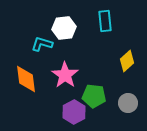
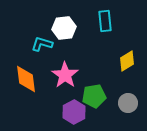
yellow diamond: rotated 10 degrees clockwise
green pentagon: rotated 15 degrees counterclockwise
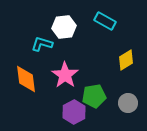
cyan rectangle: rotated 55 degrees counterclockwise
white hexagon: moved 1 px up
yellow diamond: moved 1 px left, 1 px up
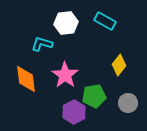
white hexagon: moved 2 px right, 4 px up
yellow diamond: moved 7 px left, 5 px down; rotated 20 degrees counterclockwise
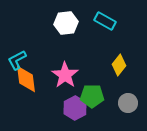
cyan L-shape: moved 25 px left, 16 px down; rotated 45 degrees counterclockwise
green pentagon: moved 2 px left; rotated 10 degrees clockwise
purple hexagon: moved 1 px right, 4 px up
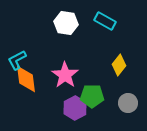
white hexagon: rotated 15 degrees clockwise
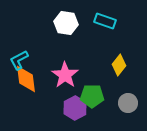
cyan rectangle: rotated 10 degrees counterclockwise
cyan L-shape: moved 2 px right
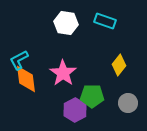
pink star: moved 2 px left, 2 px up
purple hexagon: moved 2 px down
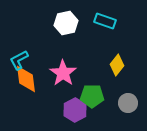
white hexagon: rotated 20 degrees counterclockwise
yellow diamond: moved 2 px left
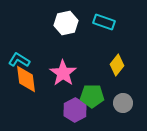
cyan rectangle: moved 1 px left, 1 px down
cyan L-shape: rotated 60 degrees clockwise
gray circle: moved 5 px left
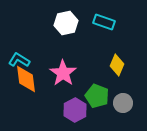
yellow diamond: rotated 15 degrees counterclockwise
green pentagon: moved 5 px right; rotated 20 degrees clockwise
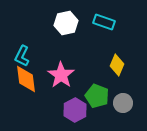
cyan L-shape: moved 3 px right, 4 px up; rotated 95 degrees counterclockwise
pink star: moved 2 px left, 2 px down
